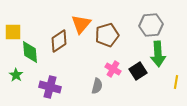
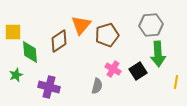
orange triangle: moved 1 px down
green star: rotated 16 degrees clockwise
purple cross: moved 1 px left
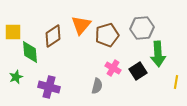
gray hexagon: moved 9 px left, 3 px down
brown diamond: moved 6 px left, 5 px up
pink cross: moved 1 px up
green star: moved 2 px down
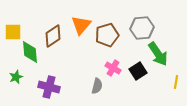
green arrow: rotated 30 degrees counterclockwise
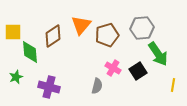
yellow line: moved 3 px left, 3 px down
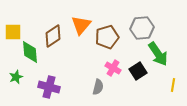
brown pentagon: moved 2 px down
gray semicircle: moved 1 px right, 1 px down
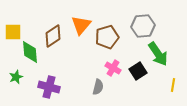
gray hexagon: moved 1 px right, 2 px up
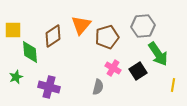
yellow square: moved 2 px up
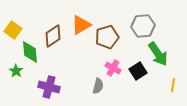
orange triangle: rotated 20 degrees clockwise
yellow square: rotated 36 degrees clockwise
green star: moved 6 px up; rotated 16 degrees counterclockwise
gray semicircle: moved 1 px up
